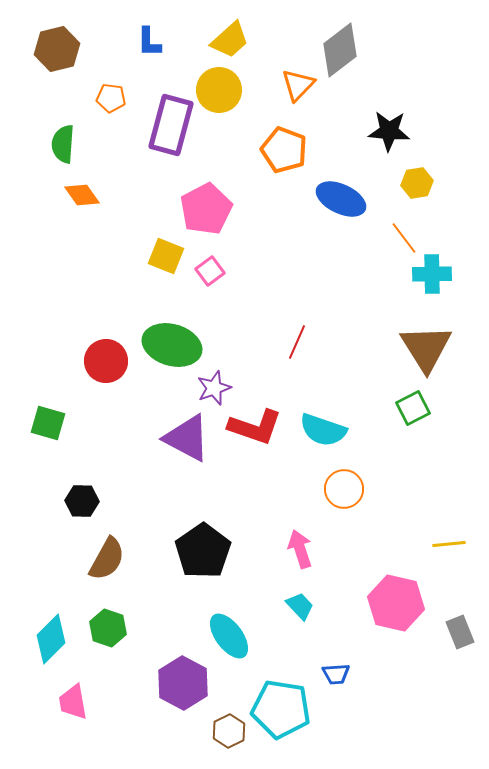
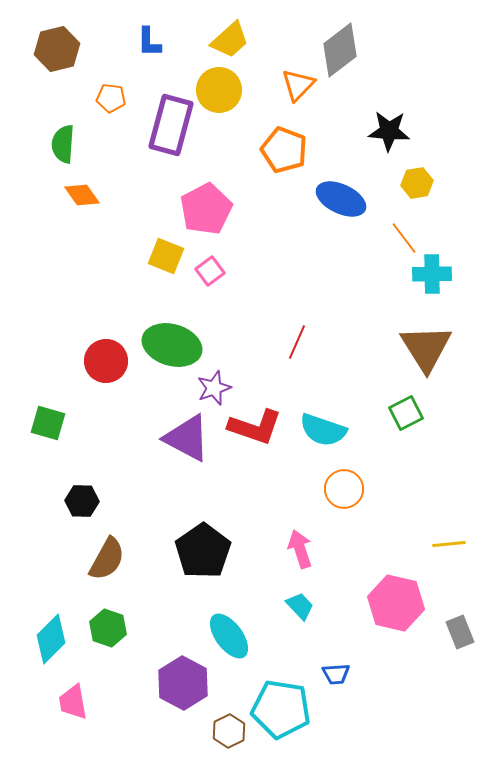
green square at (413, 408): moved 7 px left, 5 px down
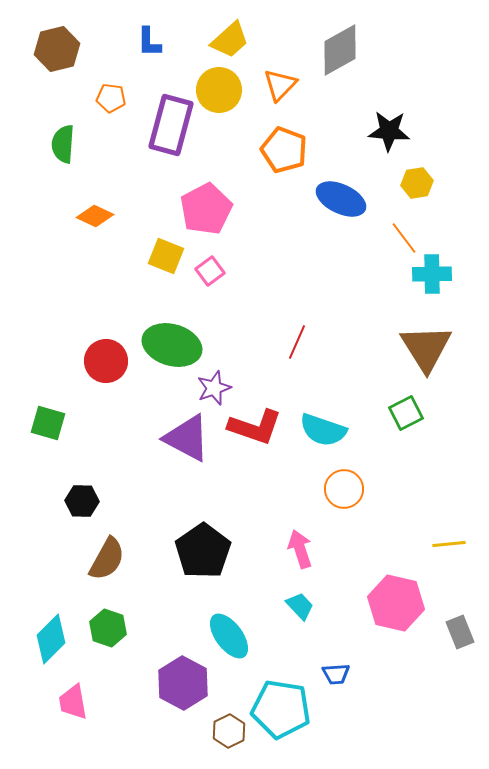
gray diamond at (340, 50): rotated 8 degrees clockwise
orange triangle at (298, 85): moved 18 px left
orange diamond at (82, 195): moved 13 px right, 21 px down; rotated 30 degrees counterclockwise
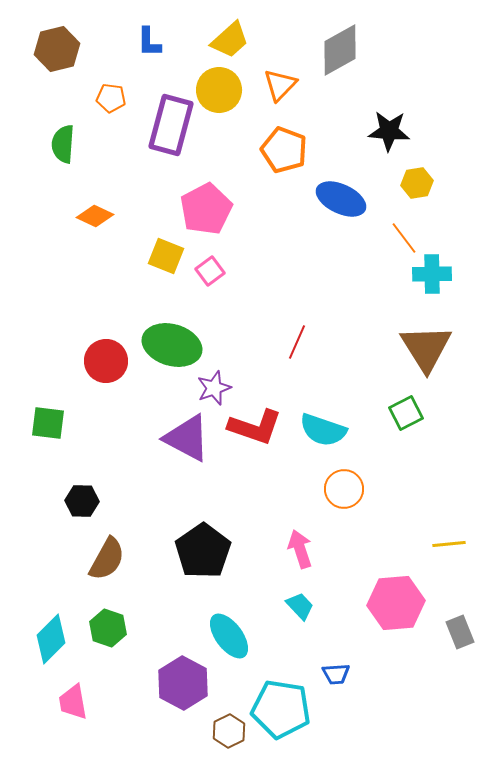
green square at (48, 423): rotated 9 degrees counterclockwise
pink hexagon at (396, 603): rotated 18 degrees counterclockwise
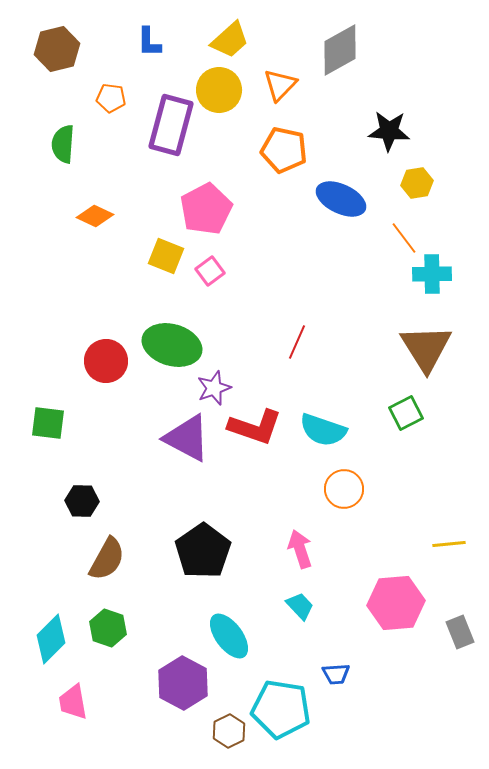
orange pentagon at (284, 150): rotated 9 degrees counterclockwise
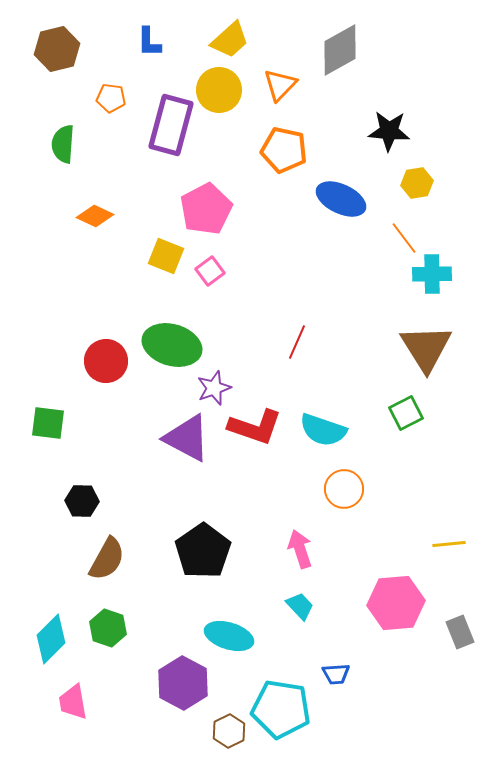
cyan ellipse at (229, 636): rotated 36 degrees counterclockwise
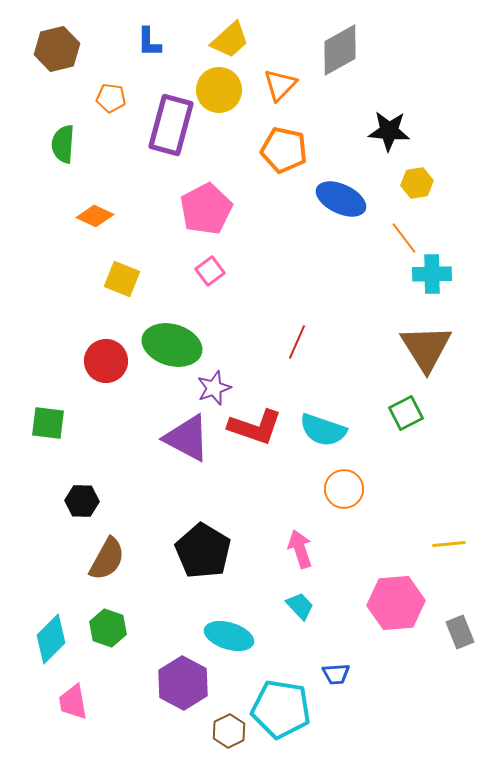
yellow square at (166, 256): moved 44 px left, 23 px down
black pentagon at (203, 551): rotated 6 degrees counterclockwise
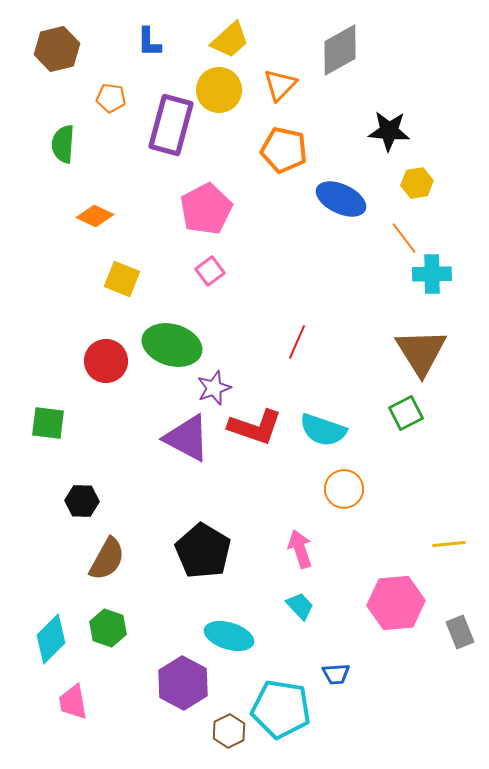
brown triangle at (426, 348): moved 5 px left, 4 px down
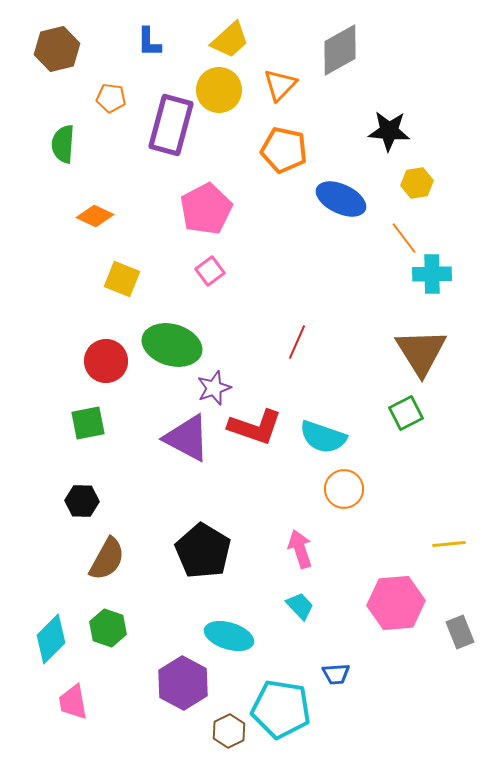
green square at (48, 423): moved 40 px right; rotated 18 degrees counterclockwise
cyan semicircle at (323, 430): moved 7 px down
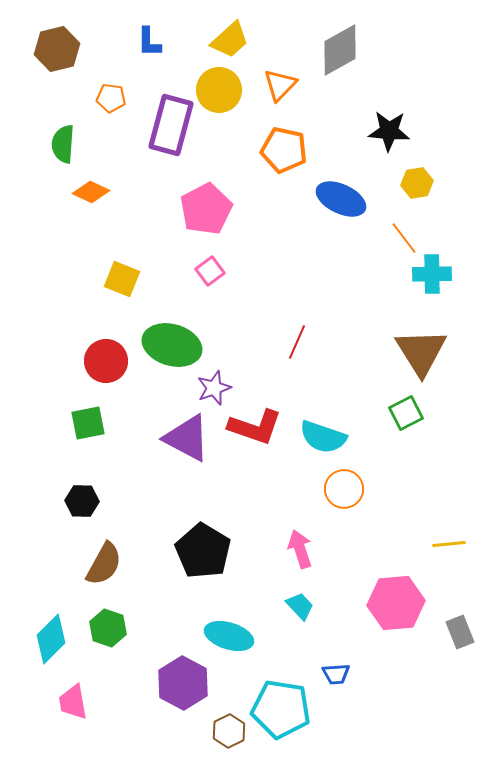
orange diamond at (95, 216): moved 4 px left, 24 px up
brown semicircle at (107, 559): moved 3 px left, 5 px down
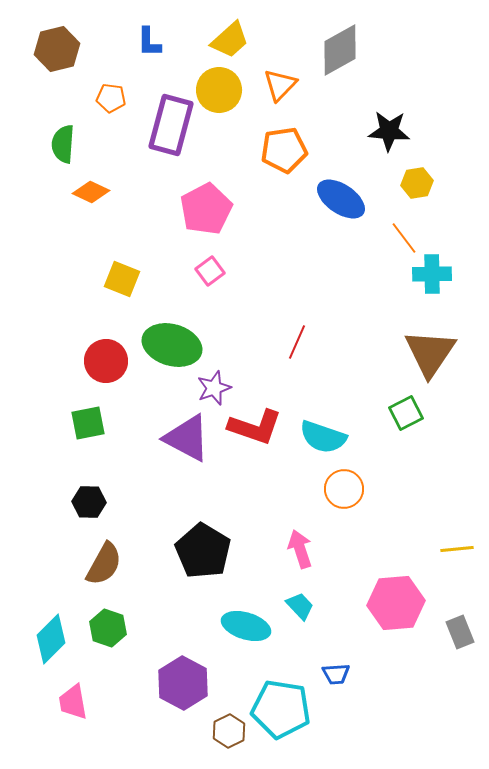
orange pentagon at (284, 150): rotated 21 degrees counterclockwise
blue ellipse at (341, 199): rotated 9 degrees clockwise
brown triangle at (421, 352): moved 9 px right, 1 px down; rotated 6 degrees clockwise
black hexagon at (82, 501): moved 7 px right, 1 px down
yellow line at (449, 544): moved 8 px right, 5 px down
cyan ellipse at (229, 636): moved 17 px right, 10 px up
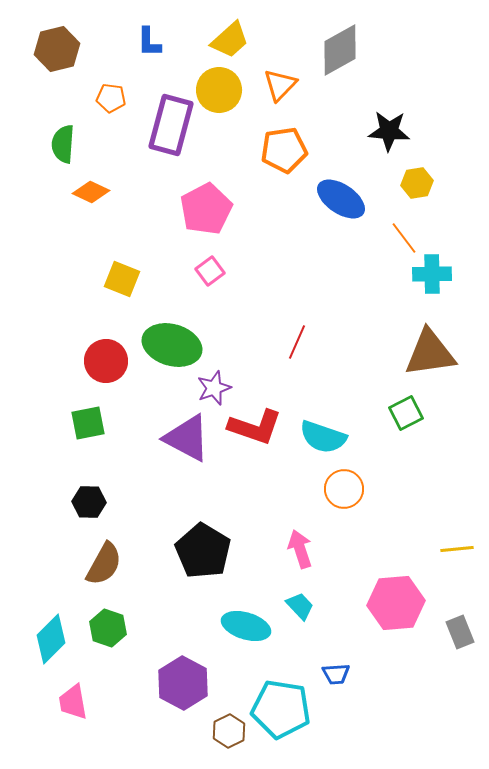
brown triangle at (430, 353): rotated 48 degrees clockwise
